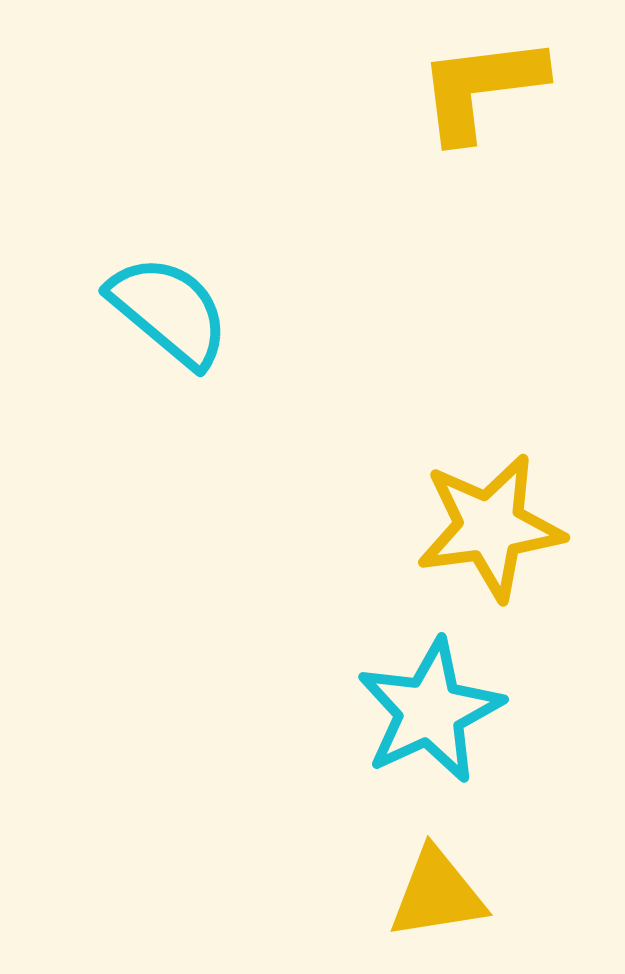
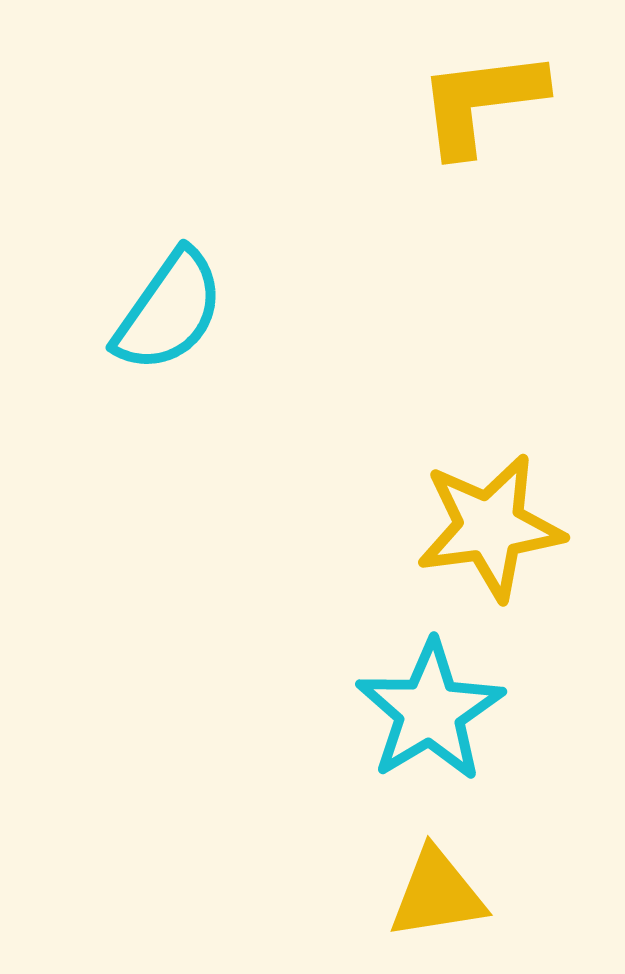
yellow L-shape: moved 14 px down
cyan semicircle: rotated 85 degrees clockwise
cyan star: rotated 6 degrees counterclockwise
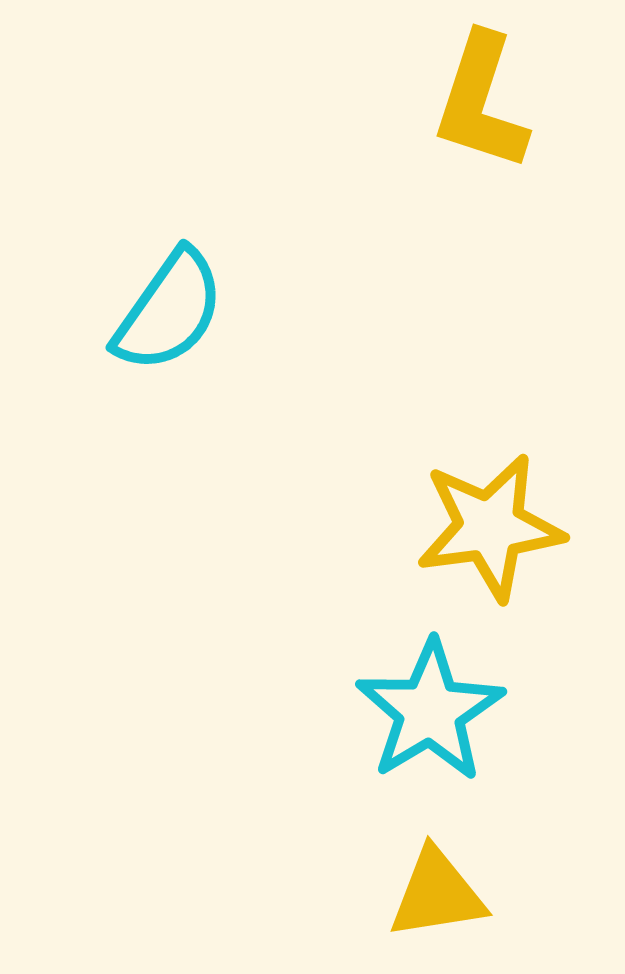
yellow L-shape: rotated 65 degrees counterclockwise
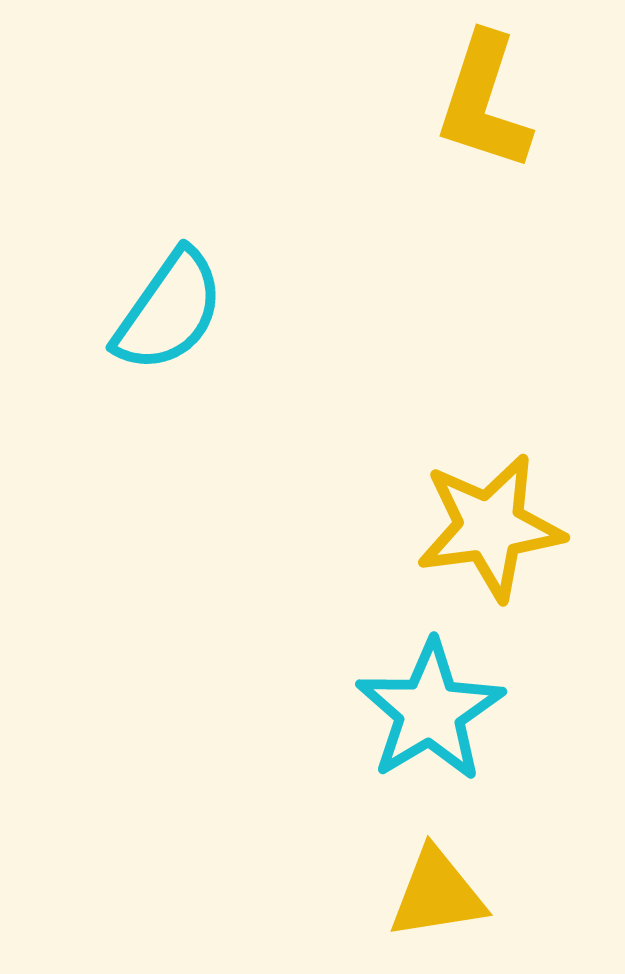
yellow L-shape: moved 3 px right
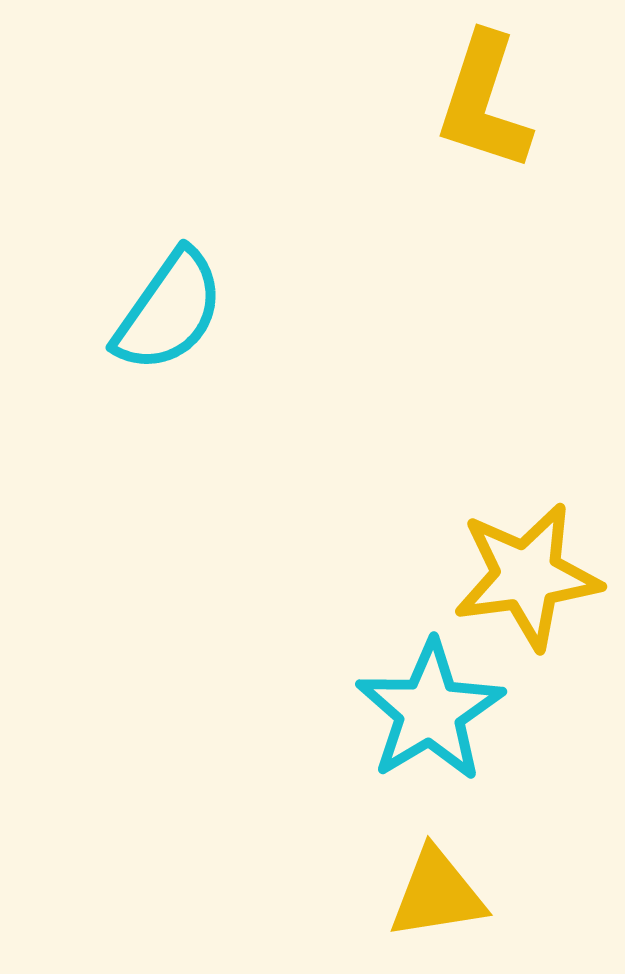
yellow star: moved 37 px right, 49 px down
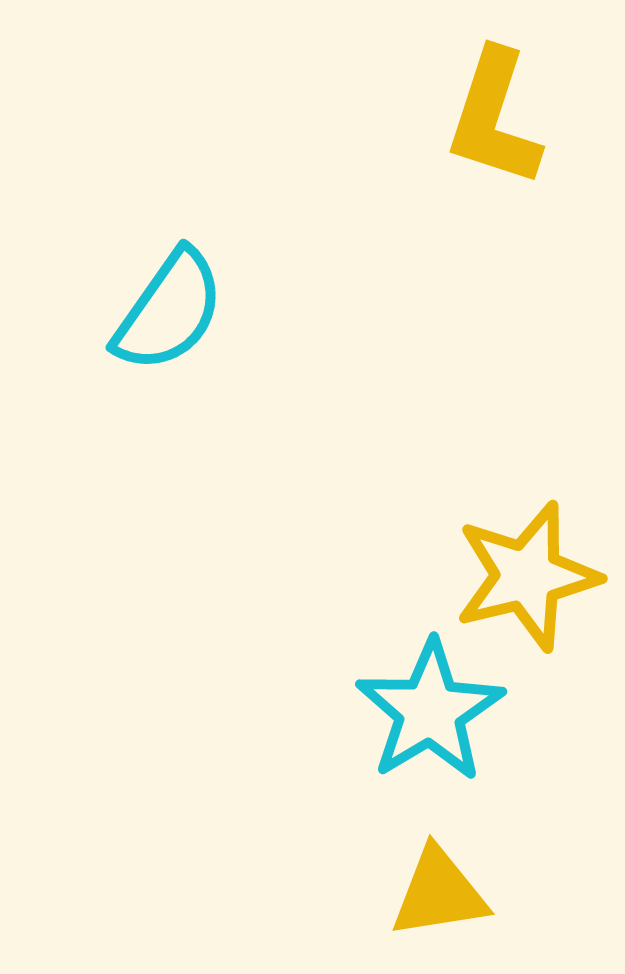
yellow L-shape: moved 10 px right, 16 px down
yellow star: rotated 6 degrees counterclockwise
yellow triangle: moved 2 px right, 1 px up
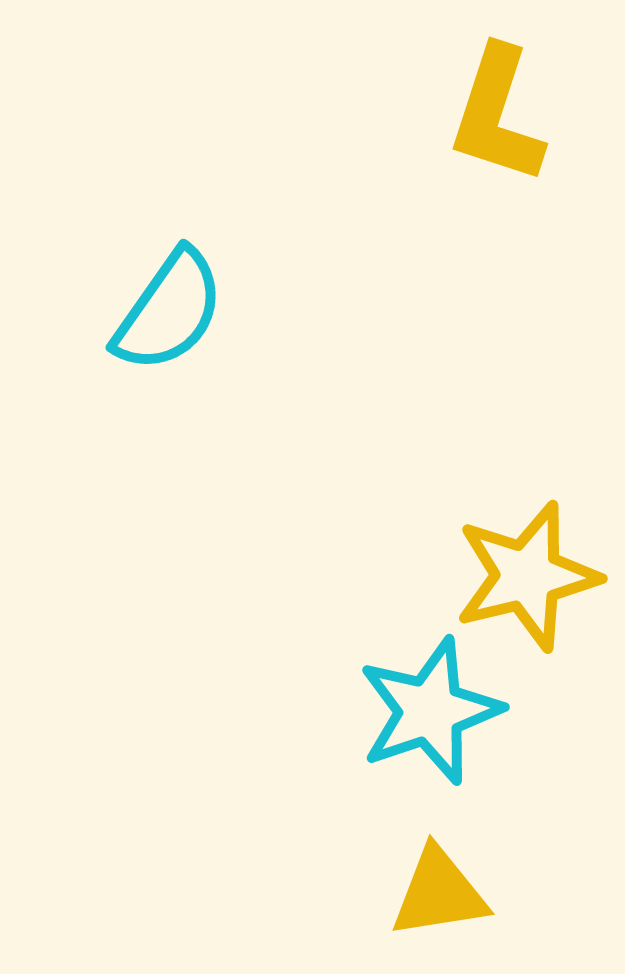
yellow L-shape: moved 3 px right, 3 px up
cyan star: rotated 12 degrees clockwise
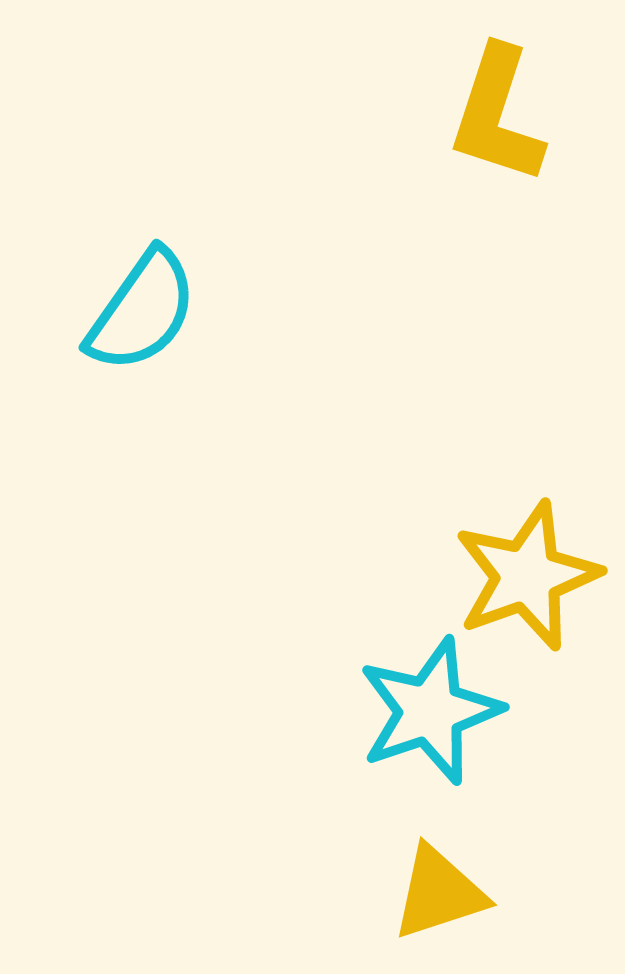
cyan semicircle: moved 27 px left
yellow star: rotated 6 degrees counterclockwise
yellow triangle: rotated 9 degrees counterclockwise
